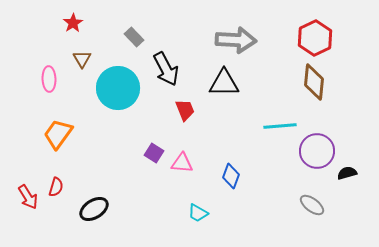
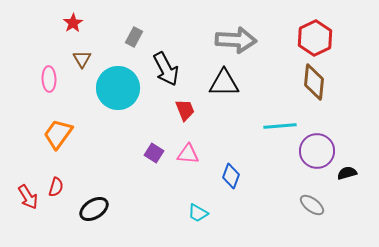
gray rectangle: rotated 72 degrees clockwise
pink triangle: moved 6 px right, 9 px up
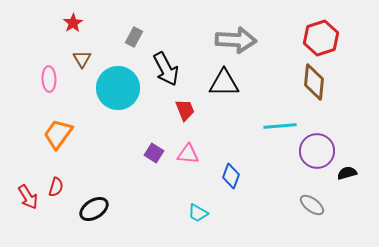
red hexagon: moved 6 px right; rotated 8 degrees clockwise
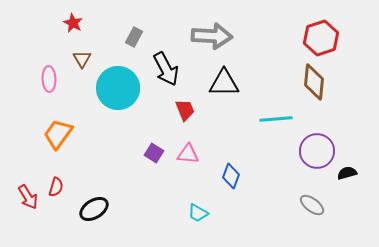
red star: rotated 12 degrees counterclockwise
gray arrow: moved 24 px left, 4 px up
cyan line: moved 4 px left, 7 px up
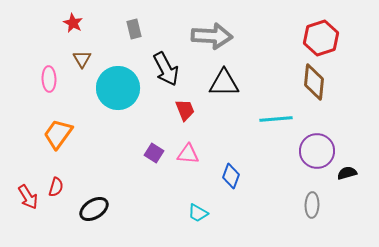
gray rectangle: moved 8 px up; rotated 42 degrees counterclockwise
gray ellipse: rotated 55 degrees clockwise
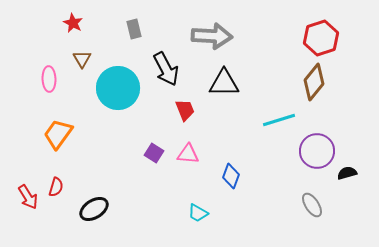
brown diamond: rotated 33 degrees clockwise
cyan line: moved 3 px right, 1 px down; rotated 12 degrees counterclockwise
gray ellipse: rotated 35 degrees counterclockwise
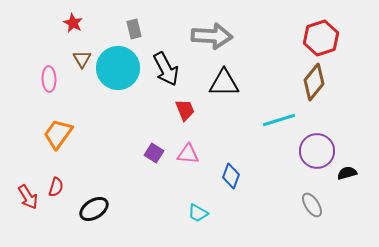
cyan circle: moved 20 px up
